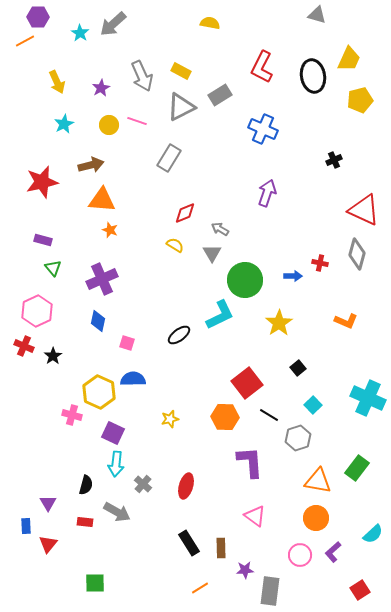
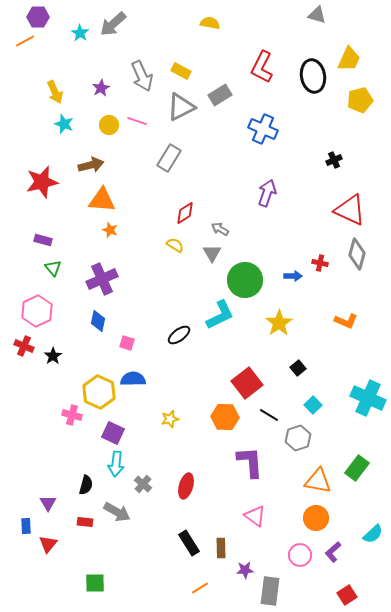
yellow arrow at (57, 82): moved 2 px left, 10 px down
cyan star at (64, 124): rotated 24 degrees counterclockwise
red triangle at (364, 210): moved 14 px left
red diamond at (185, 213): rotated 10 degrees counterclockwise
red square at (360, 590): moved 13 px left, 5 px down
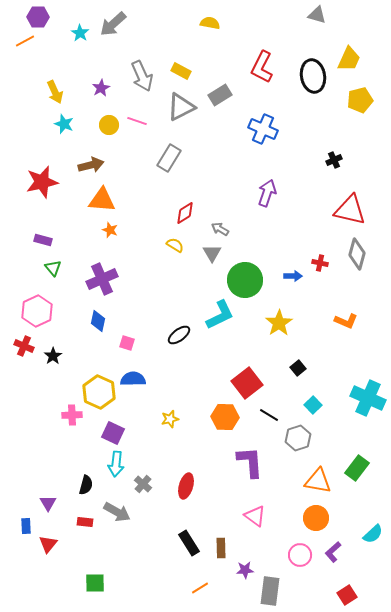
red triangle at (350, 210): rotated 12 degrees counterclockwise
pink cross at (72, 415): rotated 18 degrees counterclockwise
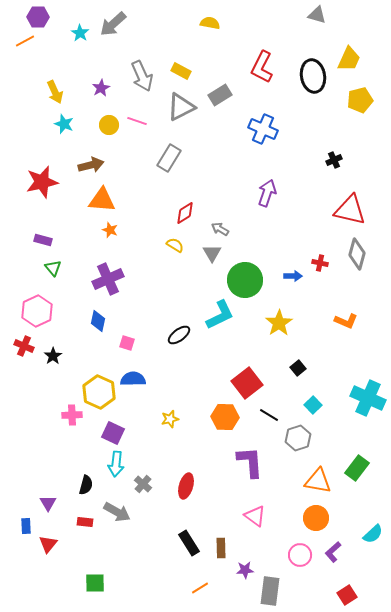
purple cross at (102, 279): moved 6 px right
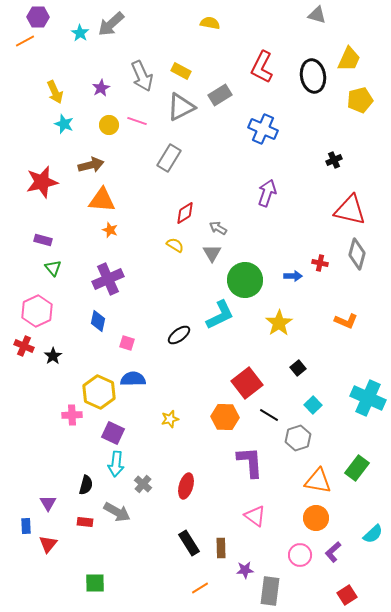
gray arrow at (113, 24): moved 2 px left
gray arrow at (220, 229): moved 2 px left, 1 px up
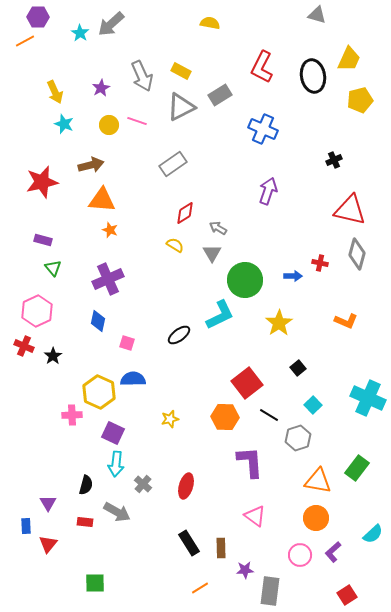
gray rectangle at (169, 158): moved 4 px right, 6 px down; rotated 24 degrees clockwise
purple arrow at (267, 193): moved 1 px right, 2 px up
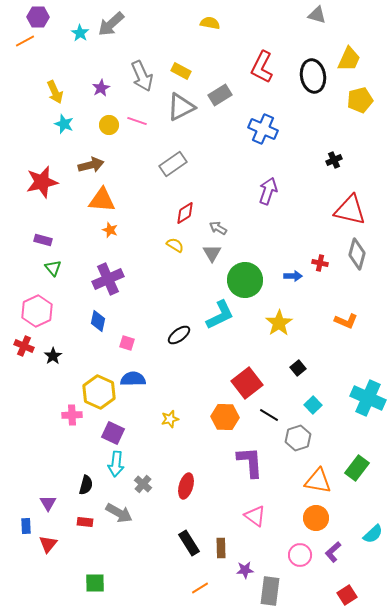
gray arrow at (117, 512): moved 2 px right, 1 px down
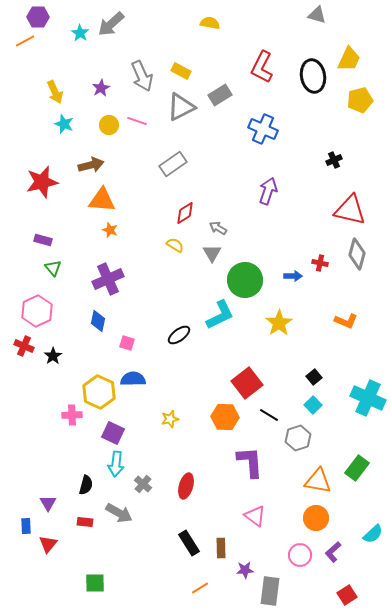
black square at (298, 368): moved 16 px right, 9 px down
